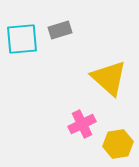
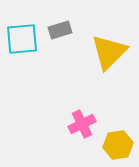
yellow triangle: moved 26 px up; rotated 33 degrees clockwise
yellow hexagon: moved 1 px down
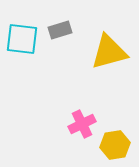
cyan square: rotated 12 degrees clockwise
yellow triangle: rotated 30 degrees clockwise
yellow hexagon: moved 3 px left
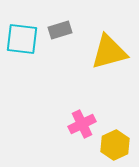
yellow hexagon: rotated 16 degrees counterclockwise
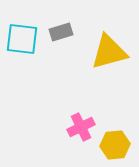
gray rectangle: moved 1 px right, 2 px down
pink cross: moved 1 px left, 3 px down
yellow hexagon: rotated 20 degrees clockwise
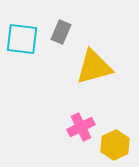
gray rectangle: rotated 50 degrees counterclockwise
yellow triangle: moved 15 px left, 15 px down
yellow hexagon: rotated 20 degrees counterclockwise
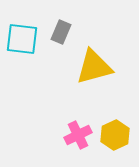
pink cross: moved 3 px left, 8 px down
yellow hexagon: moved 10 px up
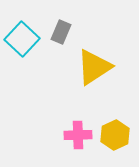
cyan square: rotated 36 degrees clockwise
yellow triangle: rotated 18 degrees counterclockwise
pink cross: rotated 24 degrees clockwise
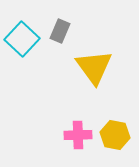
gray rectangle: moved 1 px left, 1 px up
yellow triangle: rotated 33 degrees counterclockwise
yellow hexagon: rotated 24 degrees counterclockwise
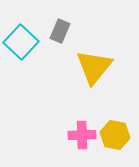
cyan square: moved 1 px left, 3 px down
yellow triangle: rotated 15 degrees clockwise
pink cross: moved 4 px right
